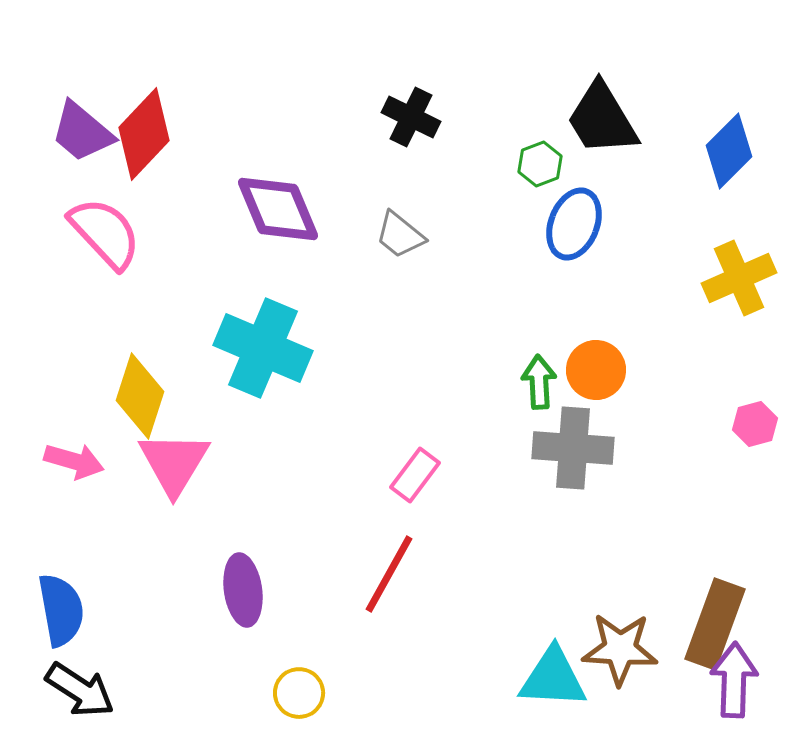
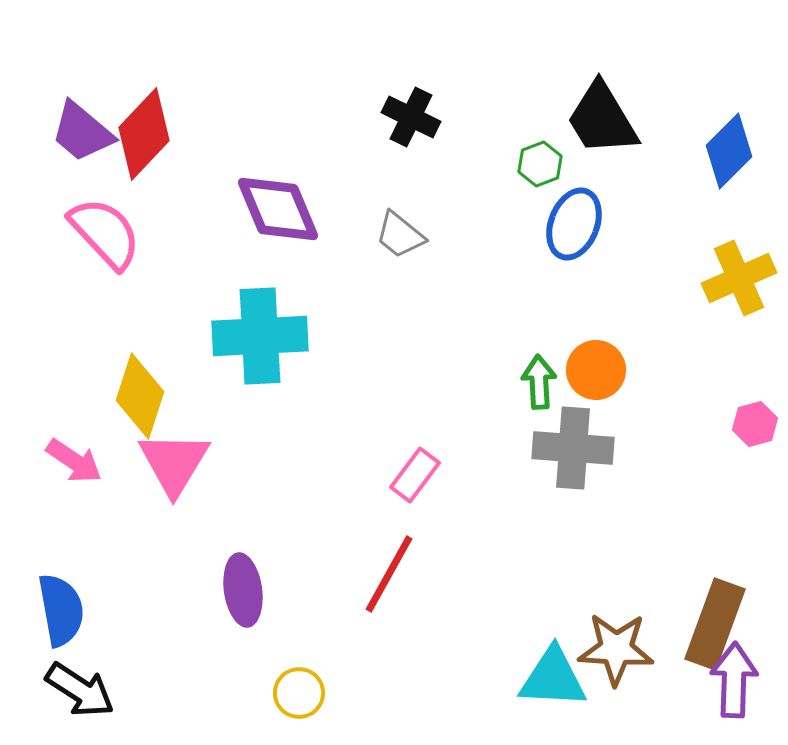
cyan cross: moved 3 px left, 12 px up; rotated 26 degrees counterclockwise
pink arrow: rotated 18 degrees clockwise
brown star: moved 4 px left
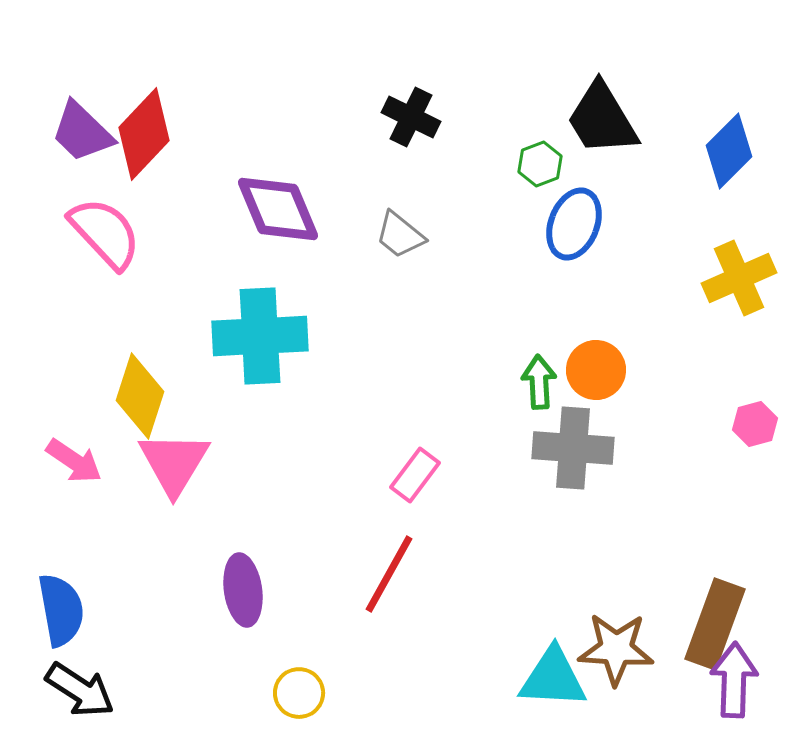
purple trapezoid: rotated 4 degrees clockwise
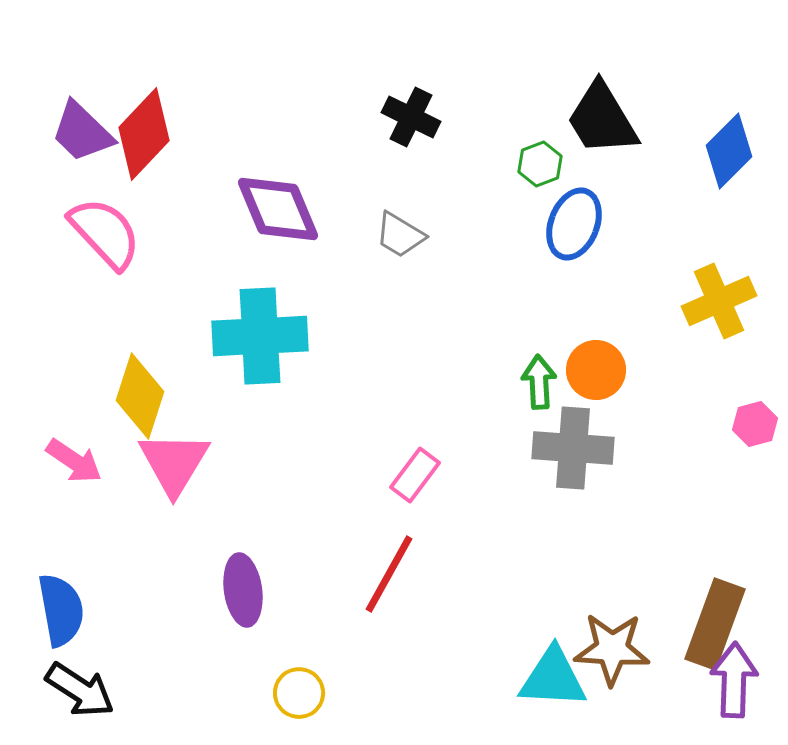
gray trapezoid: rotated 8 degrees counterclockwise
yellow cross: moved 20 px left, 23 px down
brown star: moved 4 px left
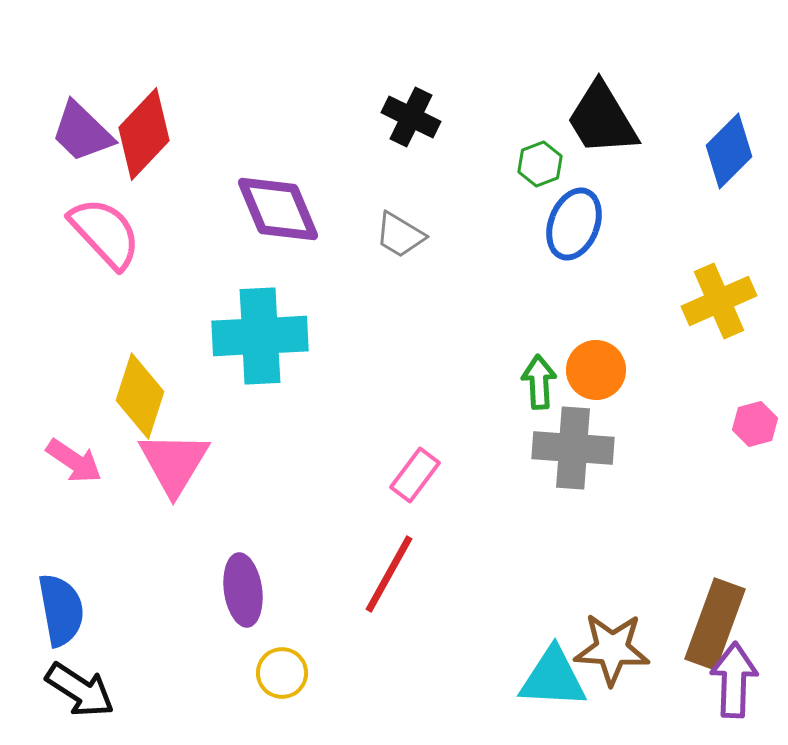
yellow circle: moved 17 px left, 20 px up
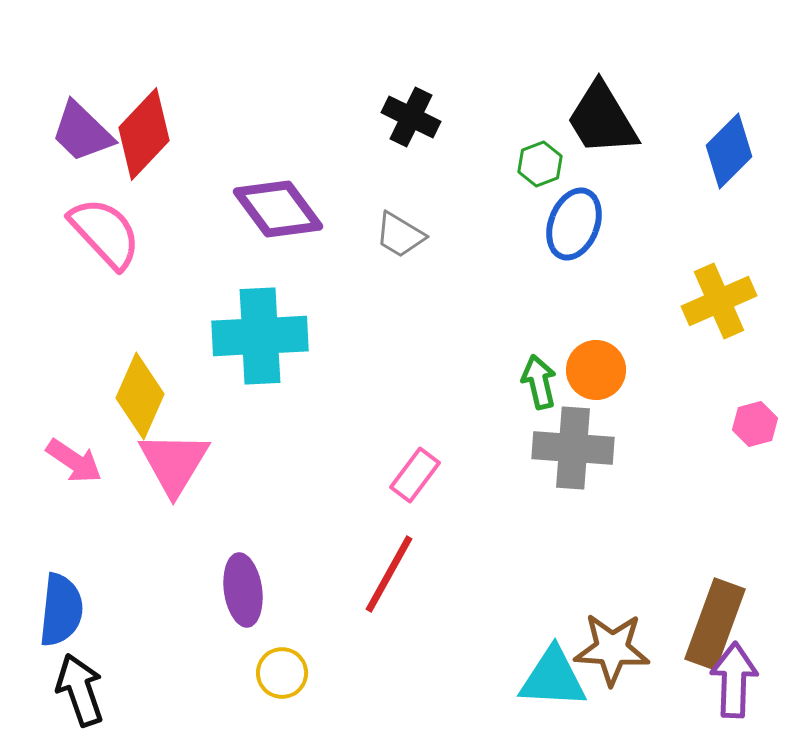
purple diamond: rotated 14 degrees counterclockwise
green arrow: rotated 10 degrees counterclockwise
yellow diamond: rotated 6 degrees clockwise
blue semicircle: rotated 16 degrees clockwise
black arrow: rotated 142 degrees counterclockwise
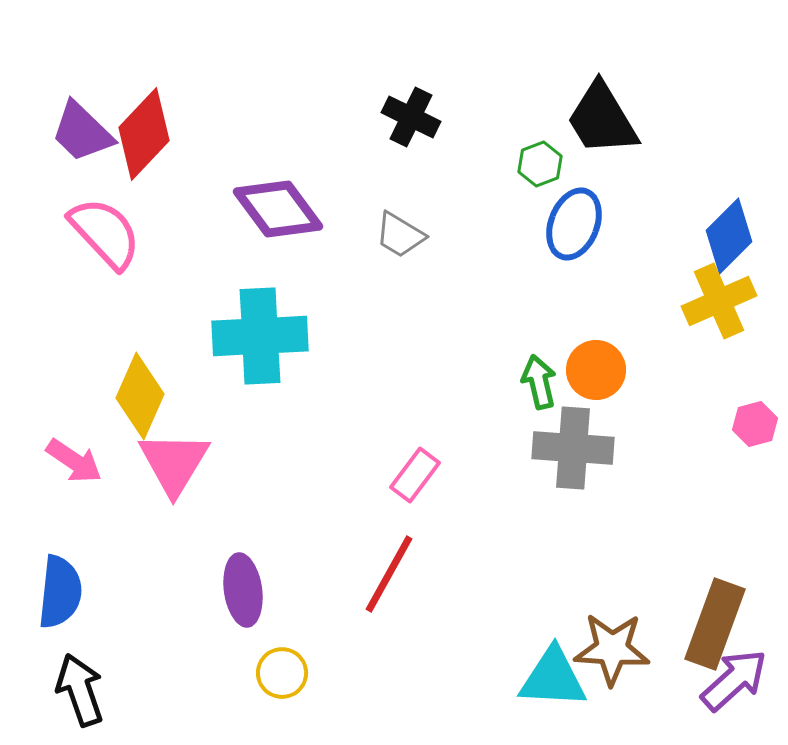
blue diamond: moved 85 px down
blue semicircle: moved 1 px left, 18 px up
purple arrow: rotated 46 degrees clockwise
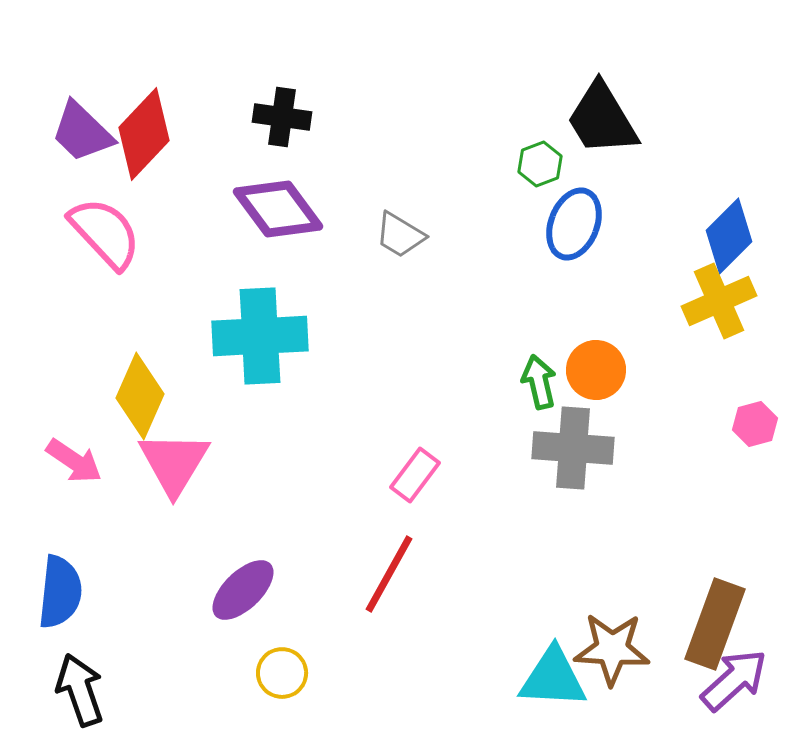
black cross: moved 129 px left; rotated 18 degrees counterclockwise
purple ellipse: rotated 54 degrees clockwise
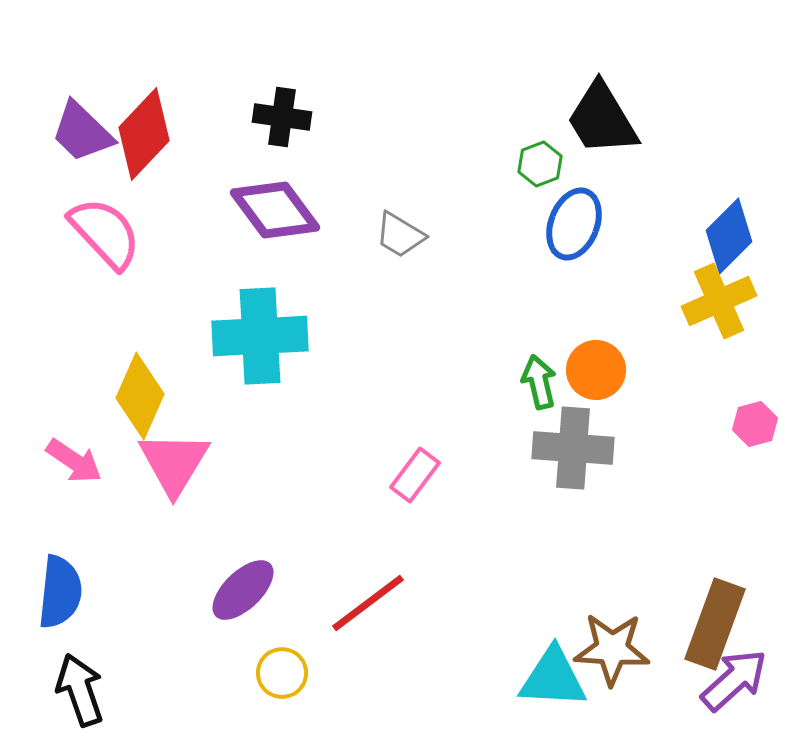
purple diamond: moved 3 px left, 1 px down
red line: moved 21 px left, 29 px down; rotated 24 degrees clockwise
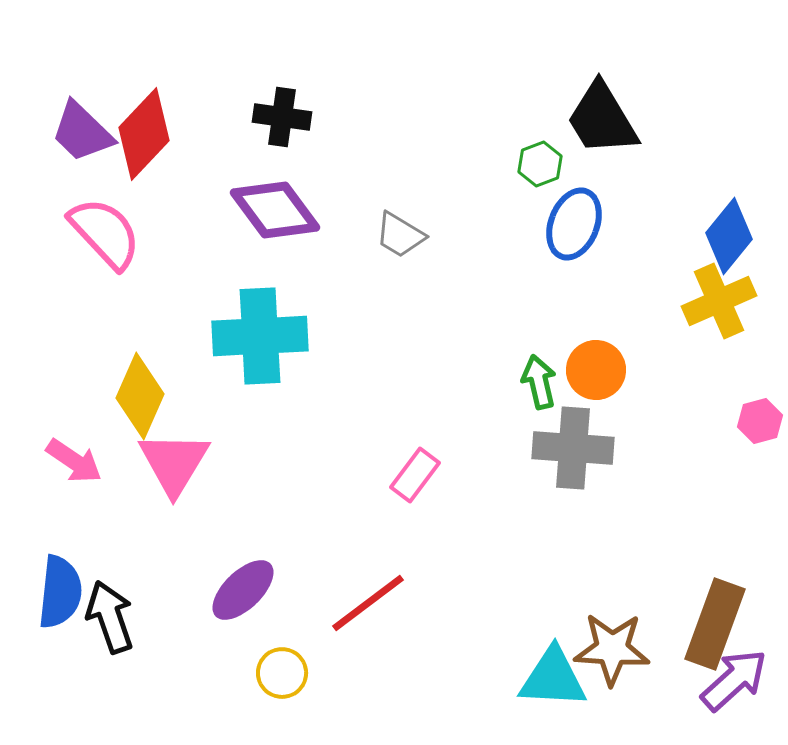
blue diamond: rotated 6 degrees counterclockwise
pink hexagon: moved 5 px right, 3 px up
black arrow: moved 30 px right, 73 px up
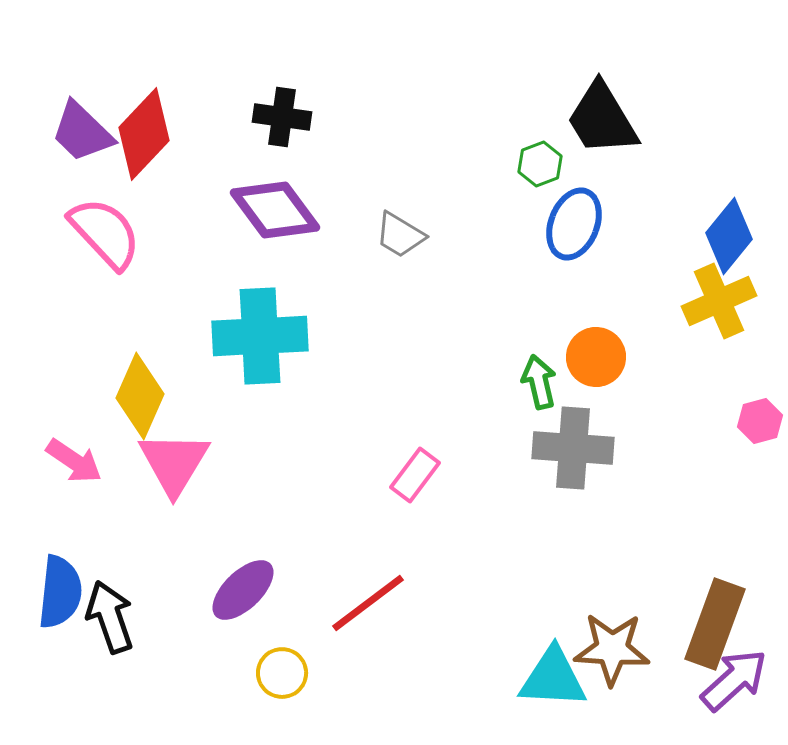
orange circle: moved 13 px up
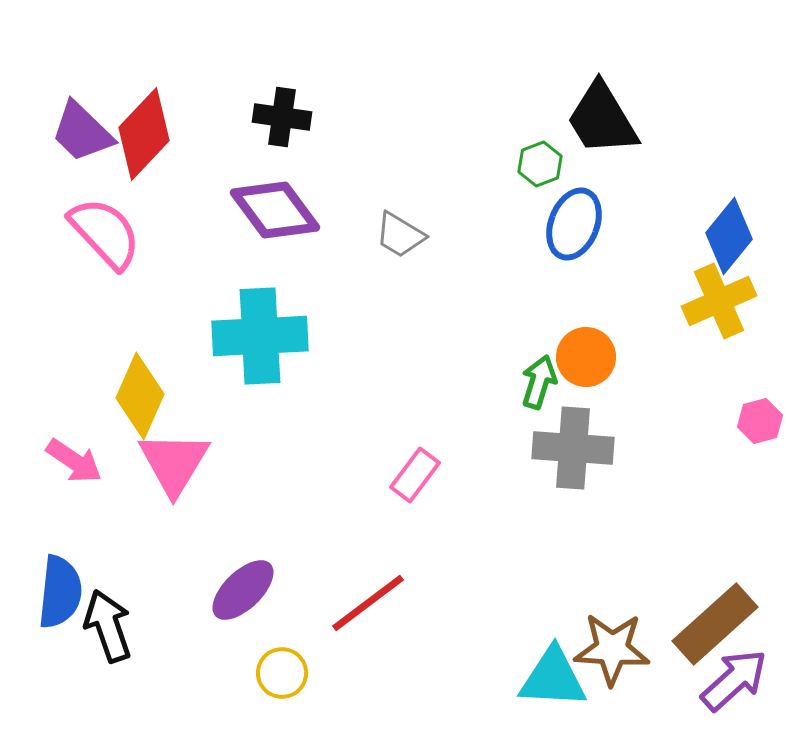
orange circle: moved 10 px left
green arrow: rotated 30 degrees clockwise
black arrow: moved 2 px left, 9 px down
brown rectangle: rotated 28 degrees clockwise
